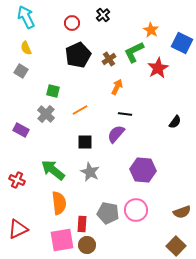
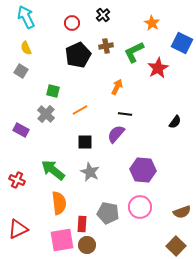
orange star: moved 1 px right, 7 px up
brown cross: moved 3 px left, 13 px up; rotated 24 degrees clockwise
pink circle: moved 4 px right, 3 px up
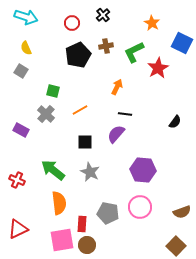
cyan arrow: rotated 135 degrees clockwise
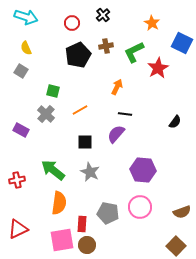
red cross: rotated 35 degrees counterclockwise
orange semicircle: rotated 15 degrees clockwise
